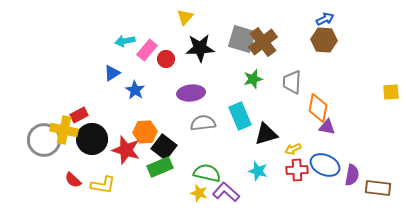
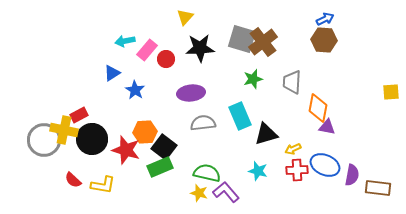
purple L-shape: rotated 8 degrees clockwise
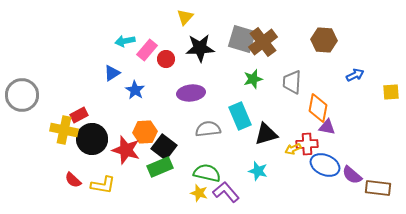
blue arrow: moved 30 px right, 56 px down
gray semicircle: moved 5 px right, 6 px down
gray circle: moved 22 px left, 45 px up
red cross: moved 10 px right, 26 px up
purple semicircle: rotated 120 degrees clockwise
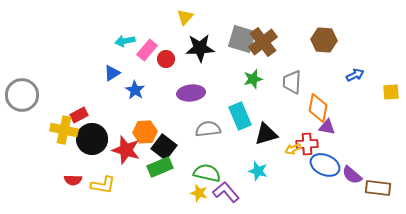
red semicircle: rotated 42 degrees counterclockwise
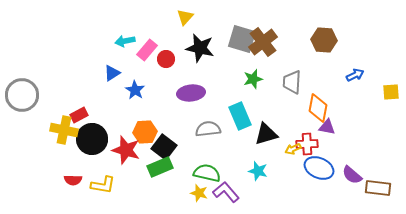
black star: rotated 16 degrees clockwise
blue ellipse: moved 6 px left, 3 px down
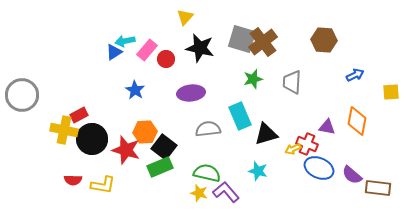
blue triangle: moved 2 px right, 21 px up
orange diamond: moved 39 px right, 13 px down
red cross: rotated 25 degrees clockwise
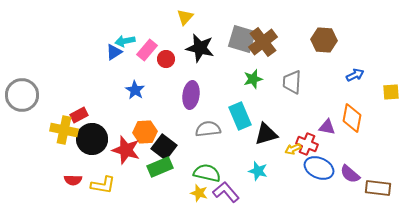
purple ellipse: moved 2 px down; rotated 76 degrees counterclockwise
orange diamond: moved 5 px left, 3 px up
purple semicircle: moved 2 px left, 1 px up
